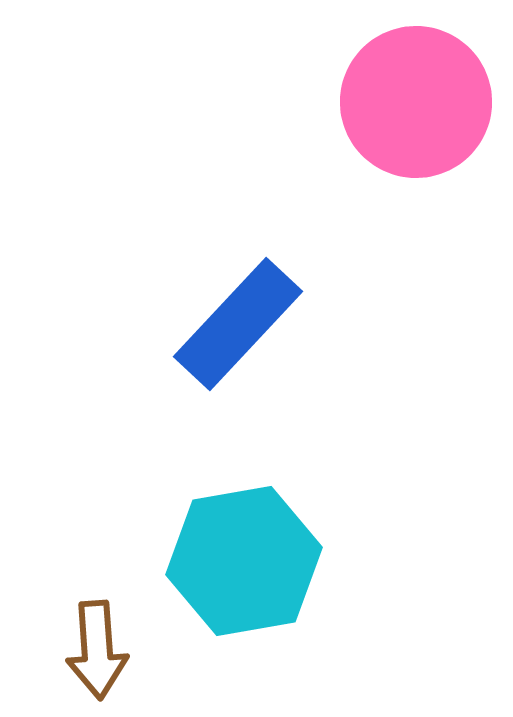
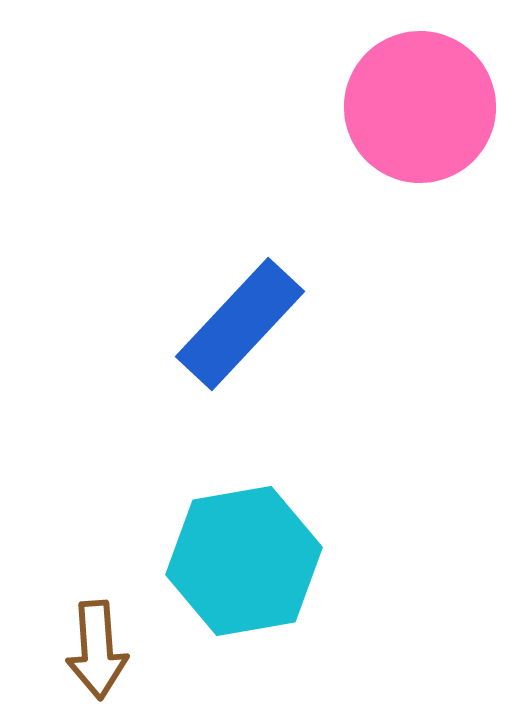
pink circle: moved 4 px right, 5 px down
blue rectangle: moved 2 px right
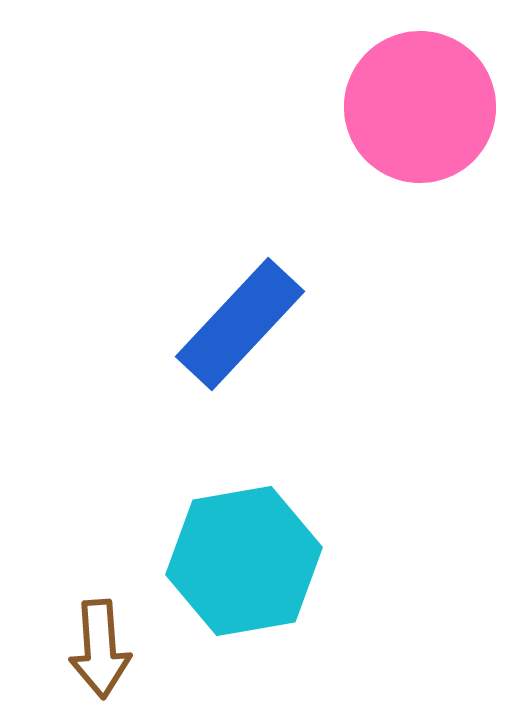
brown arrow: moved 3 px right, 1 px up
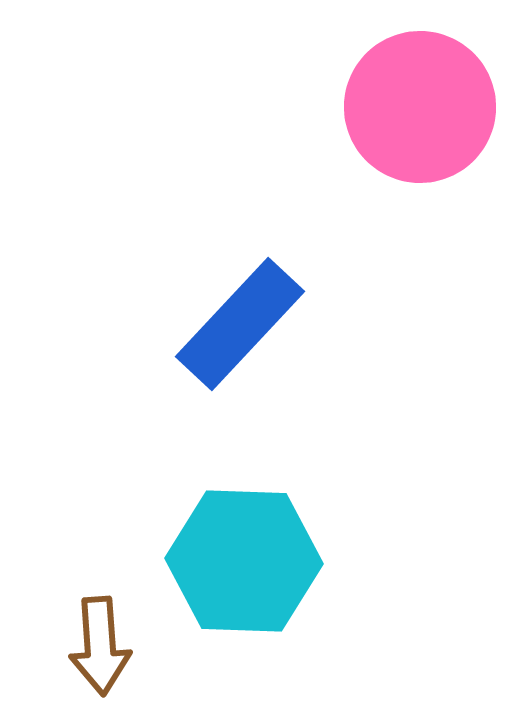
cyan hexagon: rotated 12 degrees clockwise
brown arrow: moved 3 px up
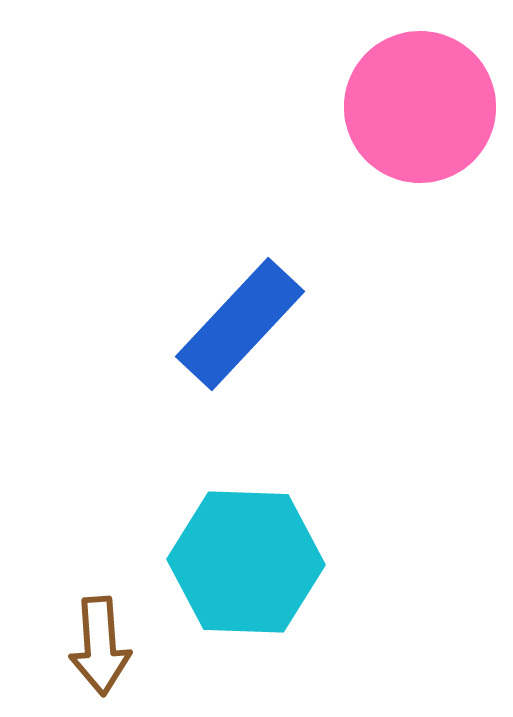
cyan hexagon: moved 2 px right, 1 px down
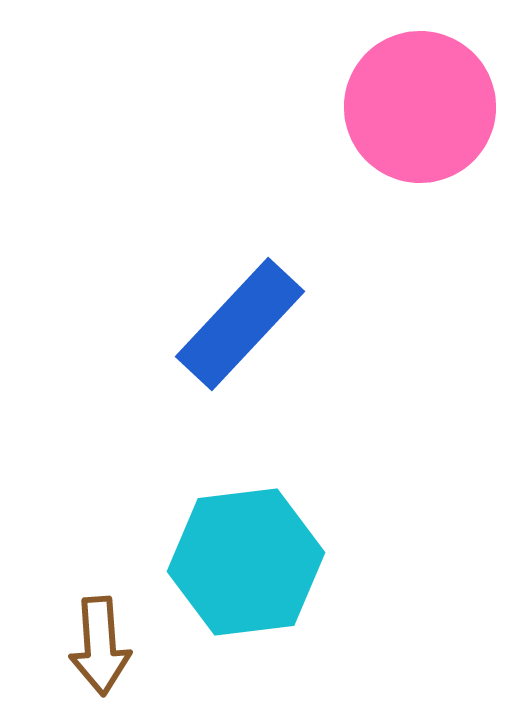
cyan hexagon: rotated 9 degrees counterclockwise
